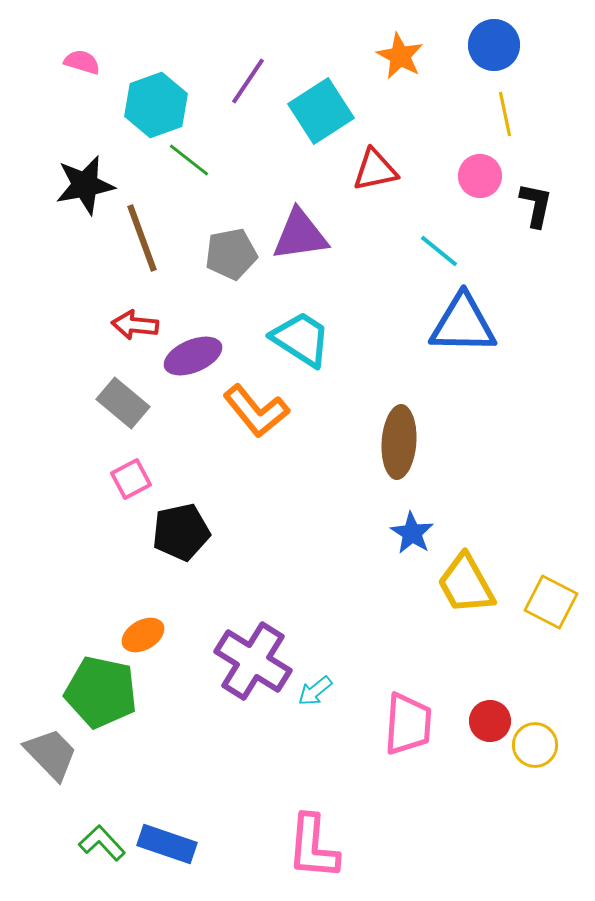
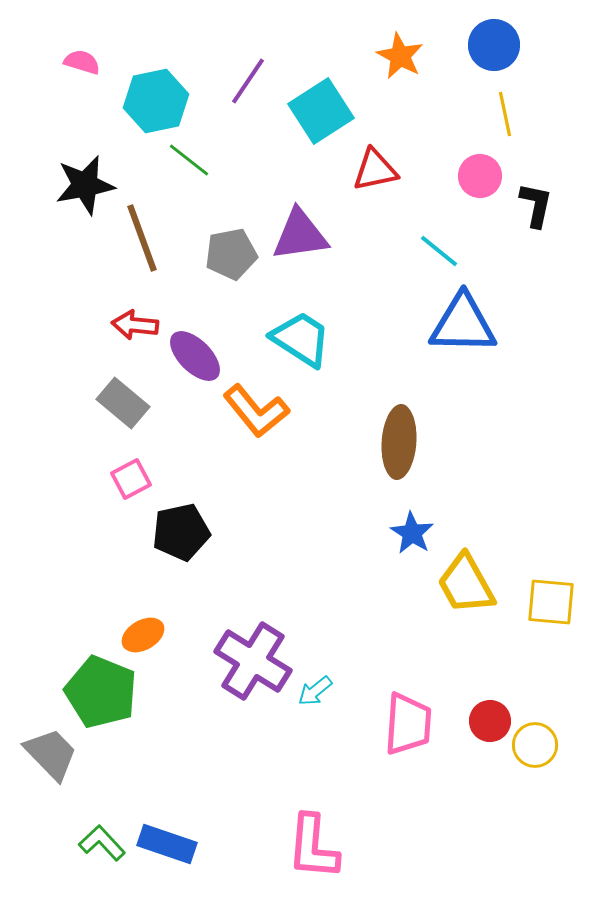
cyan hexagon: moved 4 px up; rotated 8 degrees clockwise
purple ellipse: moved 2 px right; rotated 68 degrees clockwise
yellow square: rotated 22 degrees counterclockwise
green pentagon: rotated 10 degrees clockwise
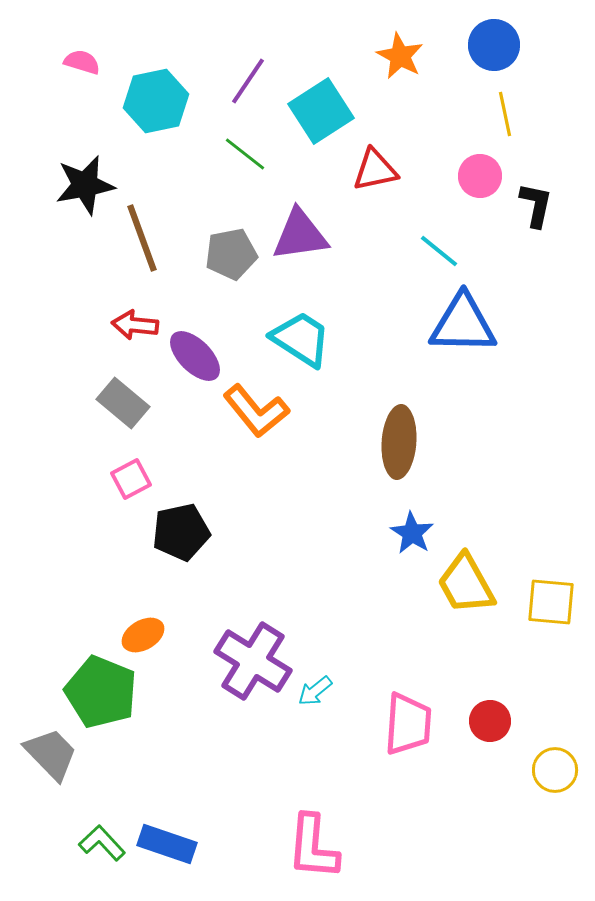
green line: moved 56 px right, 6 px up
yellow circle: moved 20 px right, 25 px down
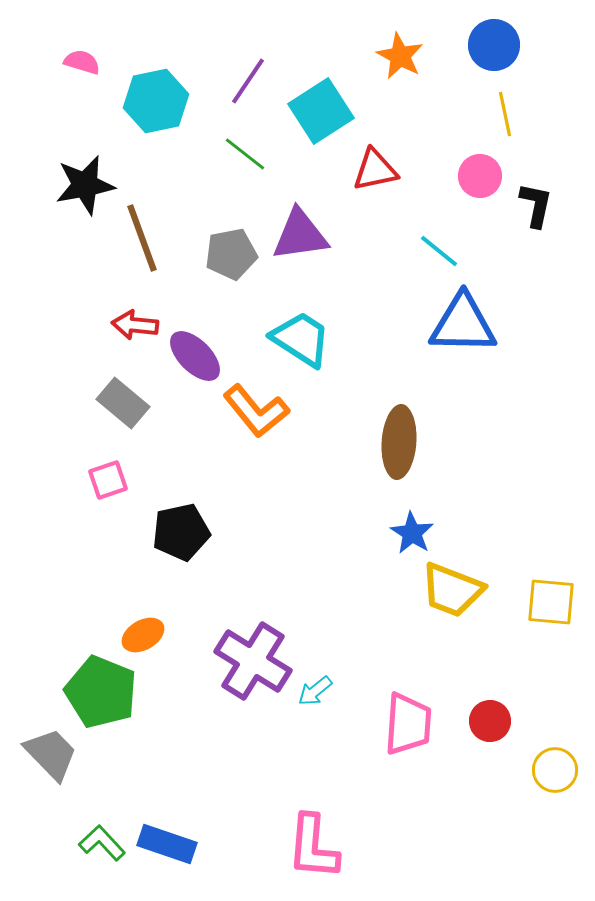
pink square: moved 23 px left, 1 px down; rotated 9 degrees clockwise
yellow trapezoid: moved 14 px left, 6 px down; rotated 40 degrees counterclockwise
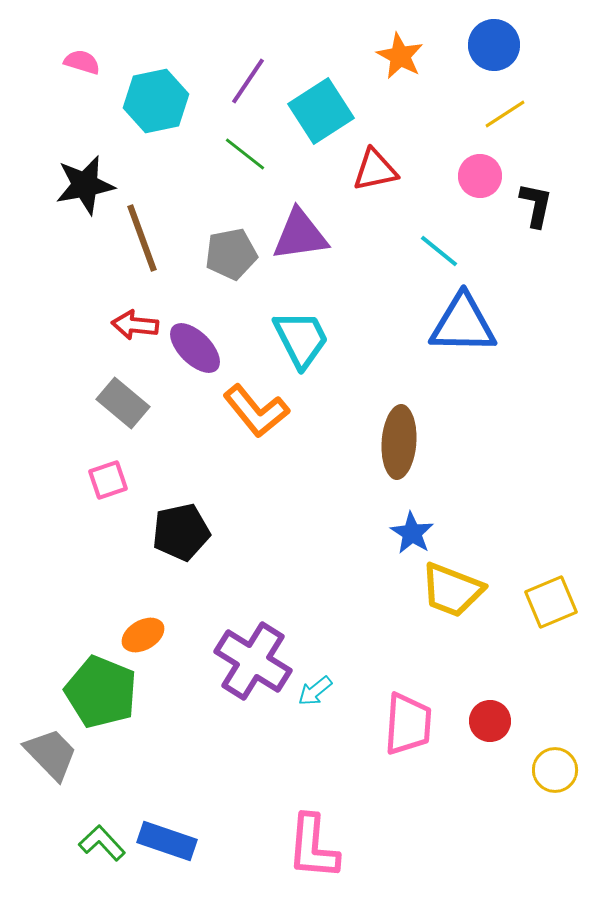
yellow line: rotated 69 degrees clockwise
cyan trapezoid: rotated 30 degrees clockwise
purple ellipse: moved 8 px up
yellow square: rotated 28 degrees counterclockwise
blue rectangle: moved 3 px up
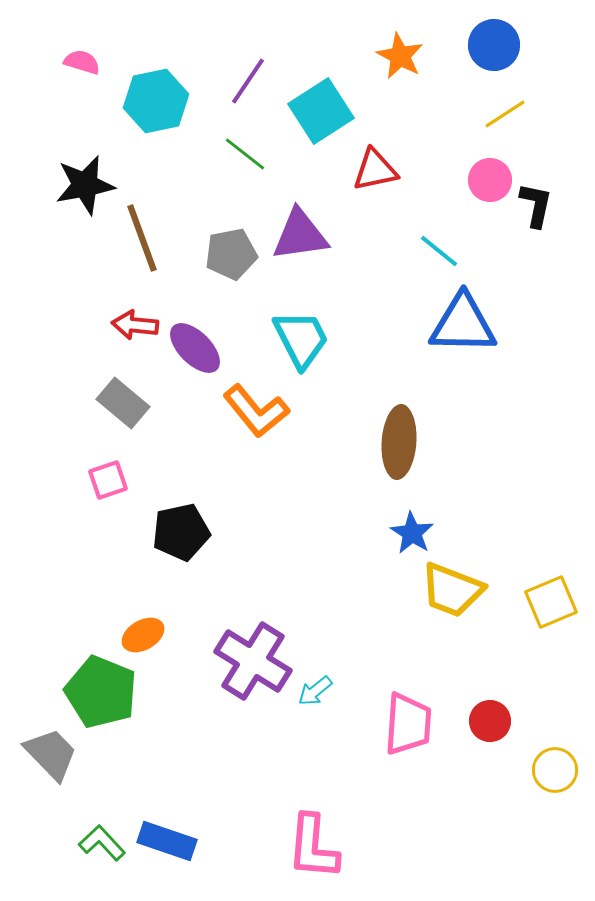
pink circle: moved 10 px right, 4 px down
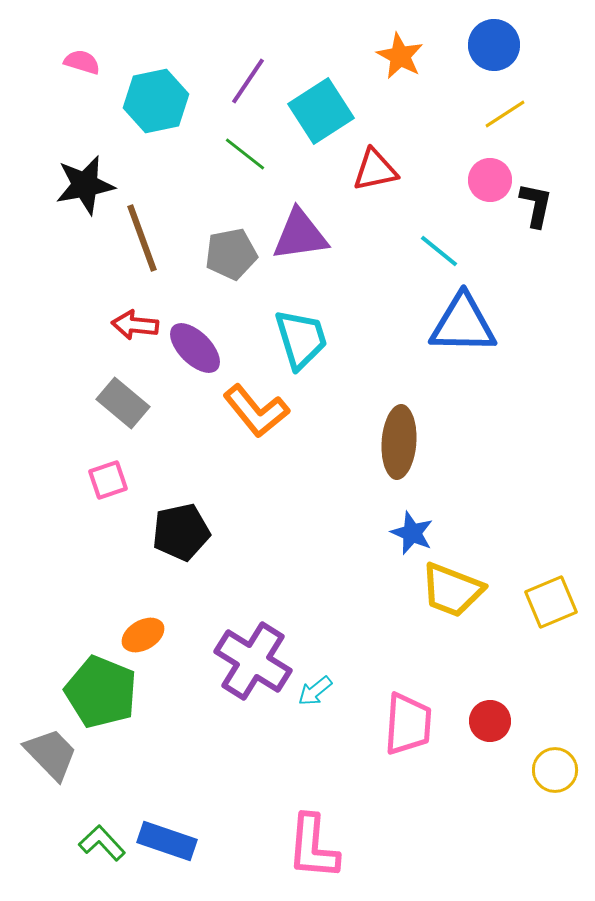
cyan trapezoid: rotated 10 degrees clockwise
blue star: rotated 9 degrees counterclockwise
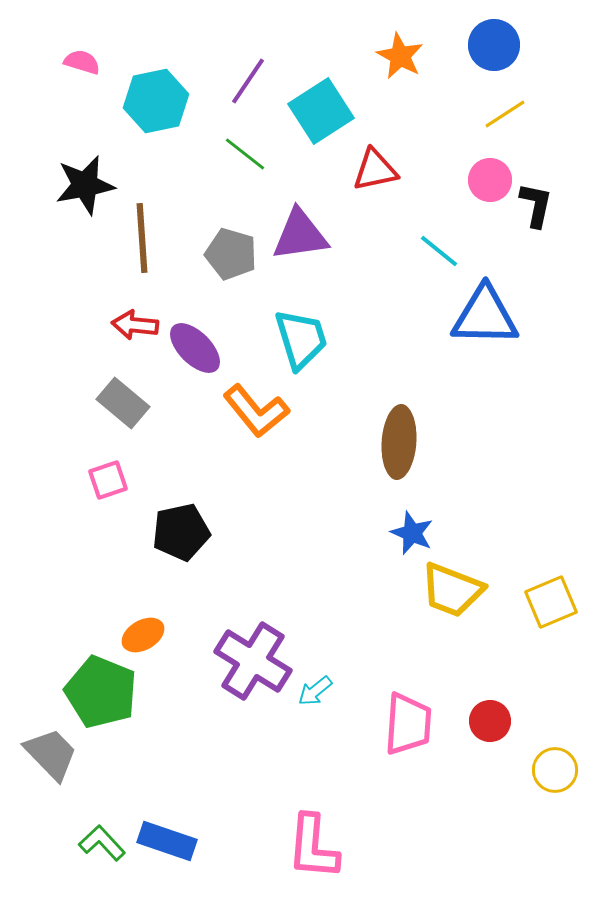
brown line: rotated 16 degrees clockwise
gray pentagon: rotated 27 degrees clockwise
blue triangle: moved 22 px right, 8 px up
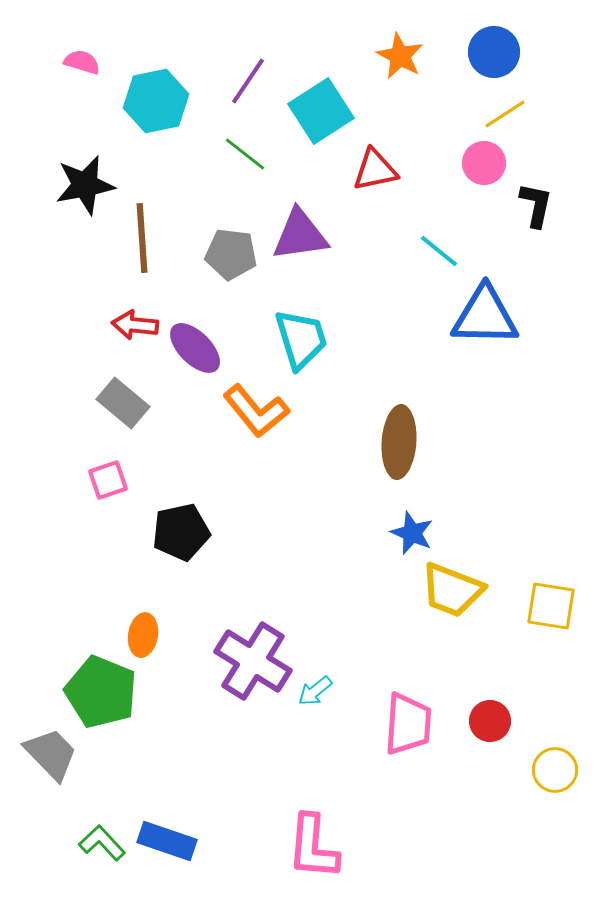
blue circle: moved 7 px down
pink circle: moved 6 px left, 17 px up
gray pentagon: rotated 9 degrees counterclockwise
yellow square: moved 4 px down; rotated 32 degrees clockwise
orange ellipse: rotated 51 degrees counterclockwise
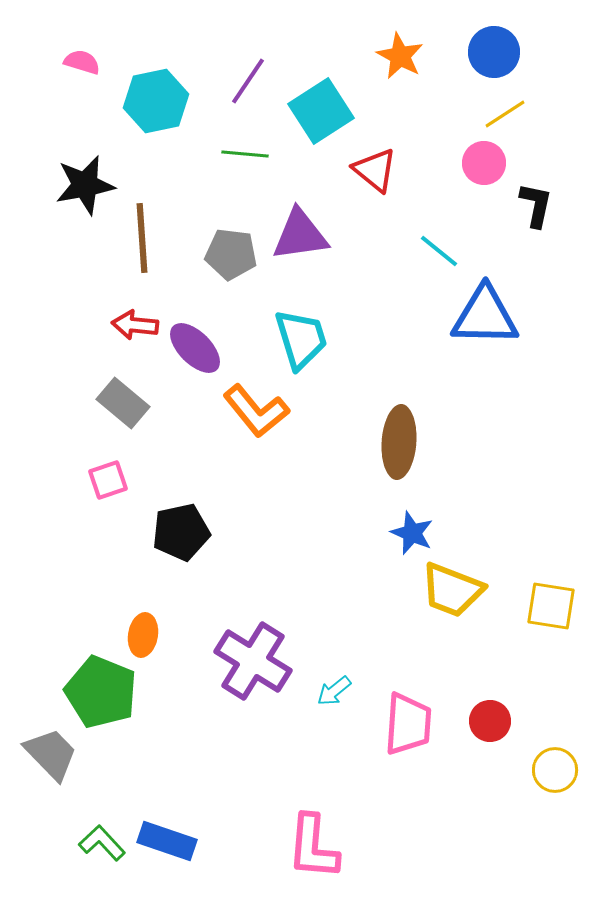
green line: rotated 33 degrees counterclockwise
red triangle: rotated 51 degrees clockwise
cyan arrow: moved 19 px right
